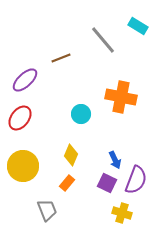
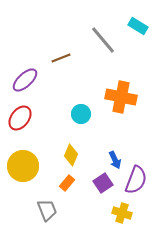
purple square: moved 4 px left; rotated 30 degrees clockwise
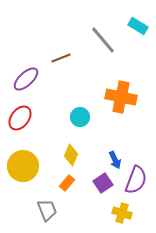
purple ellipse: moved 1 px right, 1 px up
cyan circle: moved 1 px left, 3 px down
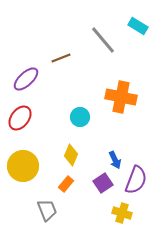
orange rectangle: moved 1 px left, 1 px down
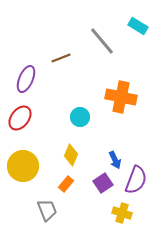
gray line: moved 1 px left, 1 px down
purple ellipse: rotated 24 degrees counterclockwise
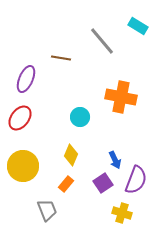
brown line: rotated 30 degrees clockwise
